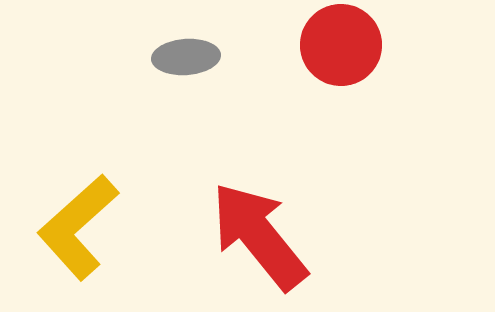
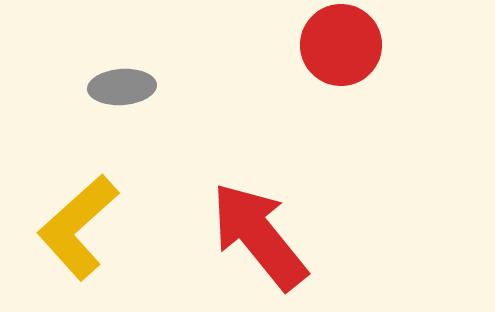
gray ellipse: moved 64 px left, 30 px down
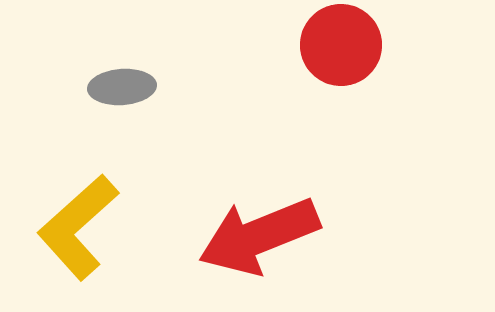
red arrow: rotated 73 degrees counterclockwise
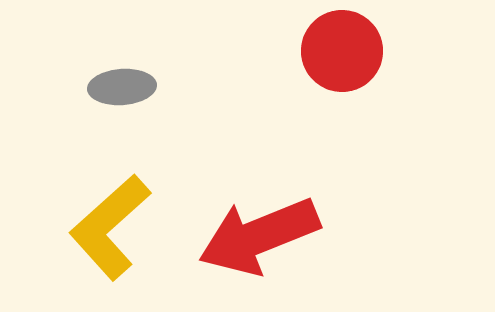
red circle: moved 1 px right, 6 px down
yellow L-shape: moved 32 px right
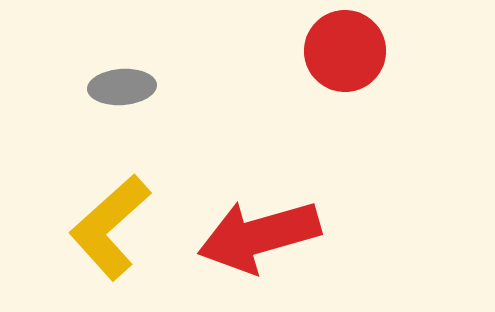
red circle: moved 3 px right
red arrow: rotated 6 degrees clockwise
